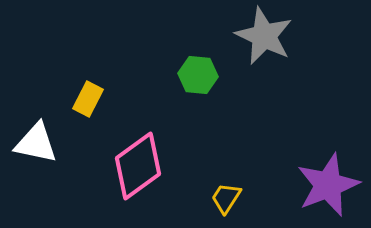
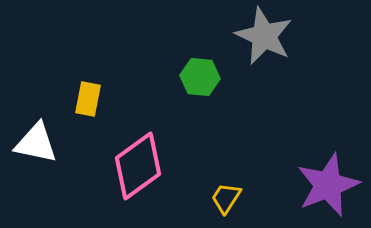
green hexagon: moved 2 px right, 2 px down
yellow rectangle: rotated 16 degrees counterclockwise
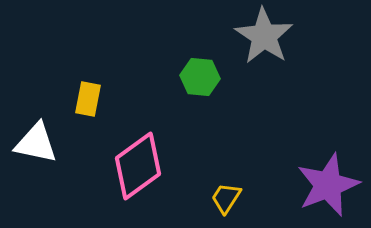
gray star: rotated 8 degrees clockwise
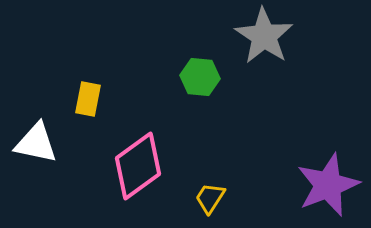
yellow trapezoid: moved 16 px left
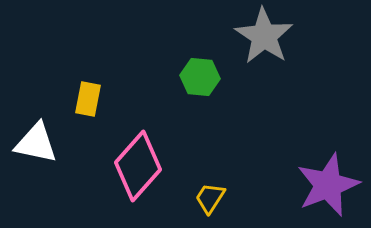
pink diamond: rotated 12 degrees counterclockwise
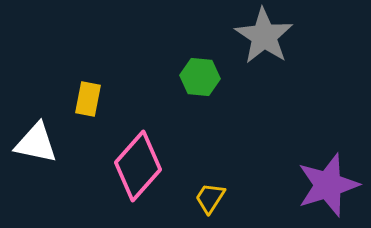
purple star: rotated 4 degrees clockwise
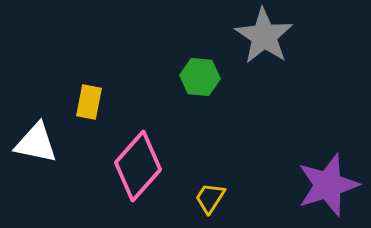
yellow rectangle: moved 1 px right, 3 px down
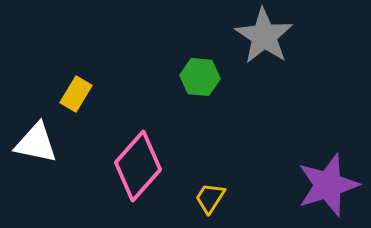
yellow rectangle: moved 13 px left, 8 px up; rotated 20 degrees clockwise
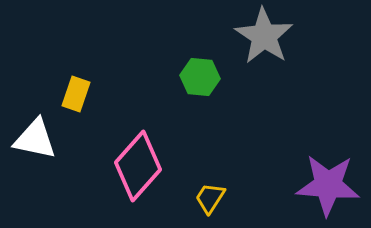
yellow rectangle: rotated 12 degrees counterclockwise
white triangle: moved 1 px left, 4 px up
purple star: rotated 22 degrees clockwise
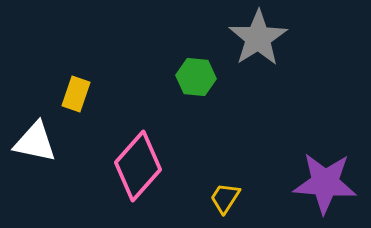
gray star: moved 6 px left, 2 px down; rotated 6 degrees clockwise
green hexagon: moved 4 px left
white triangle: moved 3 px down
purple star: moved 3 px left, 2 px up
yellow trapezoid: moved 15 px right
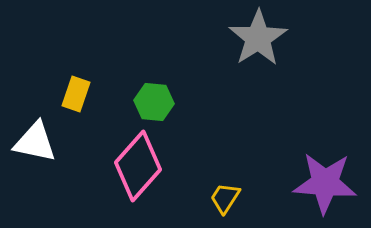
green hexagon: moved 42 px left, 25 px down
